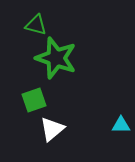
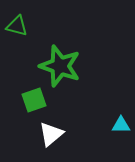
green triangle: moved 19 px left, 1 px down
green star: moved 4 px right, 8 px down
white triangle: moved 1 px left, 5 px down
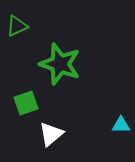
green triangle: rotated 40 degrees counterclockwise
green star: moved 2 px up
green square: moved 8 px left, 3 px down
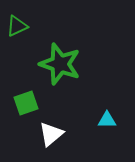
cyan triangle: moved 14 px left, 5 px up
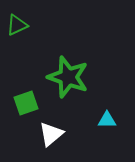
green triangle: moved 1 px up
green star: moved 8 px right, 13 px down
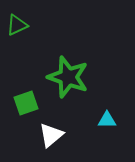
white triangle: moved 1 px down
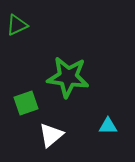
green star: rotated 12 degrees counterclockwise
cyan triangle: moved 1 px right, 6 px down
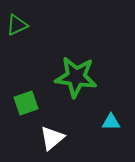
green star: moved 8 px right
cyan triangle: moved 3 px right, 4 px up
white triangle: moved 1 px right, 3 px down
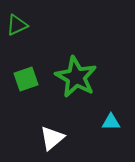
green star: rotated 21 degrees clockwise
green square: moved 24 px up
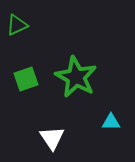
white triangle: rotated 24 degrees counterclockwise
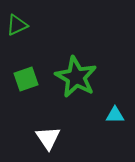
cyan triangle: moved 4 px right, 7 px up
white triangle: moved 4 px left
